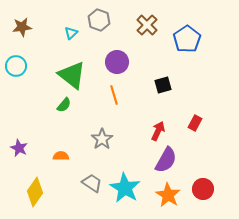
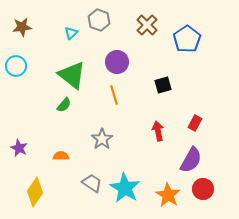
red arrow: rotated 36 degrees counterclockwise
purple semicircle: moved 25 px right
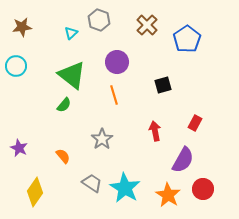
red arrow: moved 3 px left
orange semicircle: moved 2 px right; rotated 49 degrees clockwise
purple semicircle: moved 8 px left
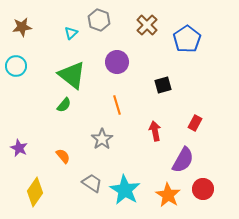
orange line: moved 3 px right, 10 px down
cyan star: moved 2 px down
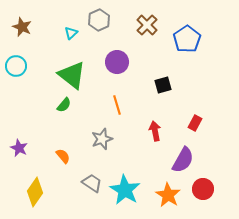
gray hexagon: rotated 15 degrees clockwise
brown star: rotated 30 degrees clockwise
gray star: rotated 15 degrees clockwise
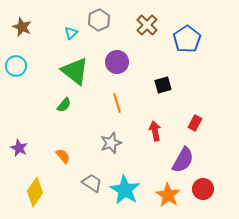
green triangle: moved 3 px right, 4 px up
orange line: moved 2 px up
gray star: moved 9 px right, 4 px down
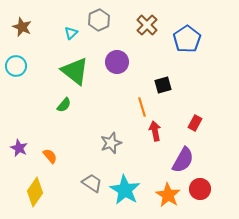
orange line: moved 25 px right, 4 px down
orange semicircle: moved 13 px left
red circle: moved 3 px left
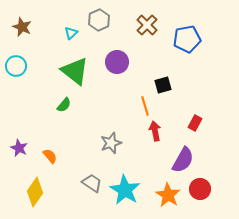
blue pentagon: rotated 24 degrees clockwise
orange line: moved 3 px right, 1 px up
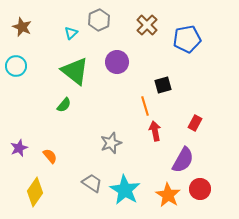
purple star: rotated 24 degrees clockwise
